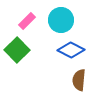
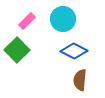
cyan circle: moved 2 px right, 1 px up
blue diamond: moved 3 px right, 1 px down
brown semicircle: moved 1 px right
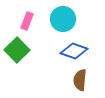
pink rectangle: rotated 24 degrees counterclockwise
blue diamond: rotated 8 degrees counterclockwise
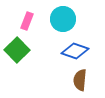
blue diamond: moved 1 px right
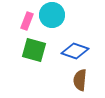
cyan circle: moved 11 px left, 4 px up
green square: moved 17 px right; rotated 30 degrees counterclockwise
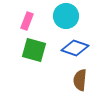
cyan circle: moved 14 px right, 1 px down
blue diamond: moved 3 px up
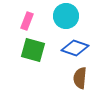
green square: moved 1 px left
brown semicircle: moved 2 px up
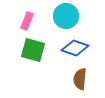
brown semicircle: moved 1 px down
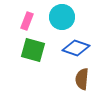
cyan circle: moved 4 px left, 1 px down
blue diamond: moved 1 px right
brown semicircle: moved 2 px right
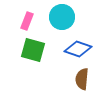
blue diamond: moved 2 px right, 1 px down
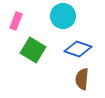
cyan circle: moved 1 px right, 1 px up
pink rectangle: moved 11 px left
green square: rotated 15 degrees clockwise
